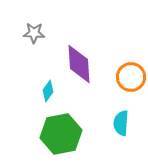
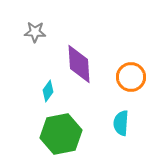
gray star: moved 1 px right, 1 px up
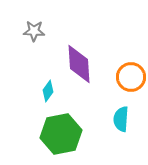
gray star: moved 1 px left, 1 px up
cyan semicircle: moved 4 px up
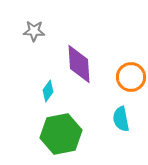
cyan semicircle: rotated 15 degrees counterclockwise
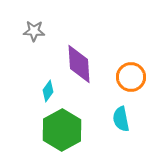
green hexagon: moved 1 px right, 4 px up; rotated 18 degrees counterclockwise
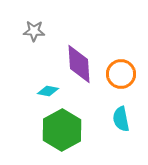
orange circle: moved 10 px left, 3 px up
cyan diamond: rotated 65 degrees clockwise
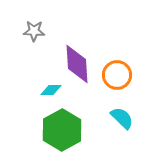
purple diamond: moved 2 px left
orange circle: moved 4 px left, 1 px down
cyan diamond: moved 3 px right, 1 px up; rotated 10 degrees counterclockwise
cyan semicircle: moved 1 px right, 1 px up; rotated 145 degrees clockwise
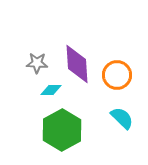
gray star: moved 3 px right, 32 px down
